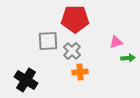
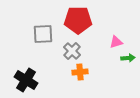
red pentagon: moved 3 px right, 1 px down
gray square: moved 5 px left, 7 px up
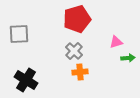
red pentagon: moved 1 px left, 1 px up; rotated 16 degrees counterclockwise
gray square: moved 24 px left
gray cross: moved 2 px right
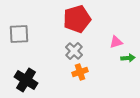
orange cross: rotated 14 degrees counterclockwise
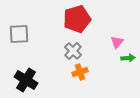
pink triangle: moved 1 px right; rotated 32 degrees counterclockwise
gray cross: moved 1 px left
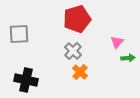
orange cross: rotated 28 degrees counterclockwise
black cross: rotated 20 degrees counterclockwise
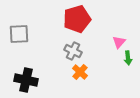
pink triangle: moved 2 px right
gray cross: rotated 18 degrees counterclockwise
green arrow: rotated 88 degrees clockwise
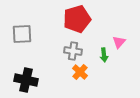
gray square: moved 3 px right
gray cross: rotated 18 degrees counterclockwise
green arrow: moved 24 px left, 3 px up
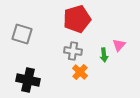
gray square: rotated 20 degrees clockwise
pink triangle: moved 3 px down
black cross: moved 2 px right
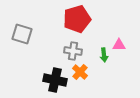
pink triangle: rotated 48 degrees clockwise
black cross: moved 27 px right
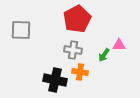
red pentagon: rotated 12 degrees counterclockwise
gray square: moved 1 px left, 4 px up; rotated 15 degrees counterclockwise
gray cross: moved 1 px up
green arrow: rotated 40 degrees clockwise
orange cross: rotated 35 degrees counterclockwise
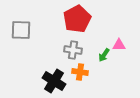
black cross: moved 1 px left, 1 px down; rotated 20 degrees clockwise
